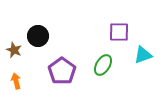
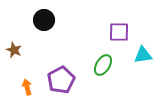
black circle: moved 6 px right, 16 px up
cyan triangle: rotated 12 degrees clockwise
purple pentagon: moved 1 px left, 9 px down; rotated 8 degrees clockwise
orange arrow: moved 11 px right, 6 px down
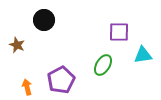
brown star: moved 3 px right, 5 px up
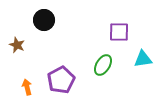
cyan triangle: moved 4 px down
